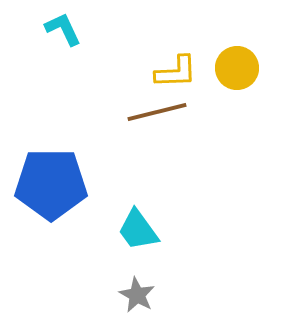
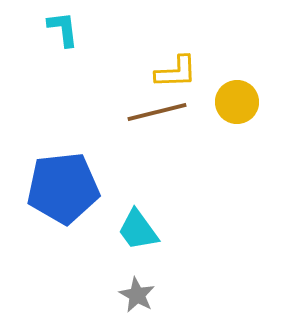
cyan L-shape: rotated 18 degrees clockwise
yellow circle: moved 34 px down
blue pentagon: moved 12 px right, 4 px down; rotated 6 degrees counterclockwise
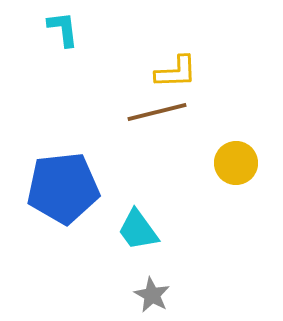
yellow circle: moved 1 px left, 61 px down
gray star: moved 15 px right
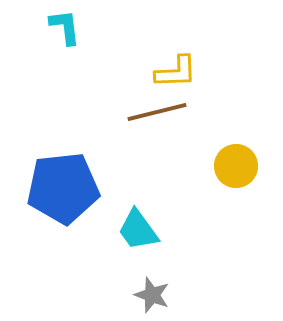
cyan L-shape: moved 2 px right, 2 px up
yellow circle: moved 3 px down
gray star: rotated 9 degrees counterclockwise
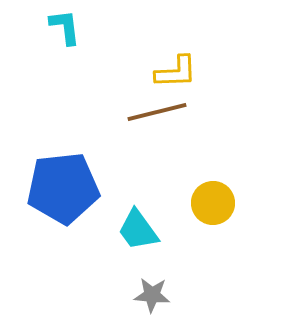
yellow circle: moved 23 px left, 37 px down
gray star: rotated 15 degrees counterclockwise
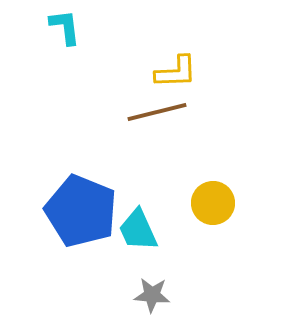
blue pentagon: moved 18 px right, 23 px down; rotated 28 degrees clockwise
cyan trapezoid: rotated 12 degrees clockwise
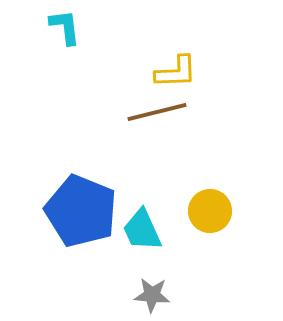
yellow circle: moved 3 px left, 8 px down
cyan trapezoid: moved 4 px right
